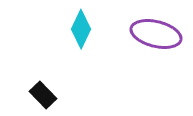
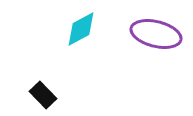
cyan diamond: rotated 36 degrees clockwise
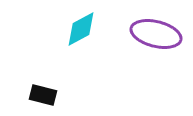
black rectangle: rotated 32 degrees counterclockwise
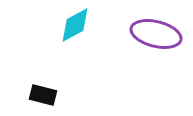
cyan diamond: moved 6 px left, 4 px up
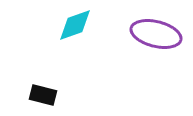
cyan diamond: rotated 9 degrees clockwise
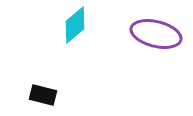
cyan diamond: rotated 21 degrees counterclockwise
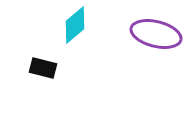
black rectangle: moved 27 px up
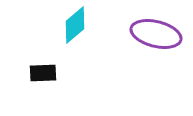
black rectangle: moved 5 px down; rotated 16 degrees counterclockwise
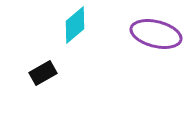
black rectangle: rotated 28 degrees counterclockwise
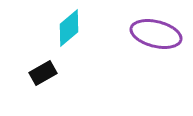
cyan diamond: moved 6 px left, 3 px down
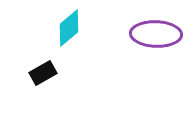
purple ellipse: rotated 12 degrees counterclockwise
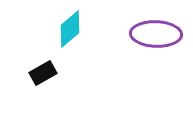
cyan diamond: moved 1 px right, 1 px down
